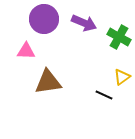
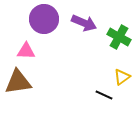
brown triangle: moved 30 px left
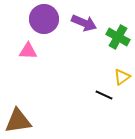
green cross: moved 1 px left
pink triangle: moved 2 px right
brown triangle: moved 39 px down
